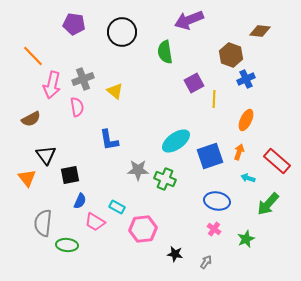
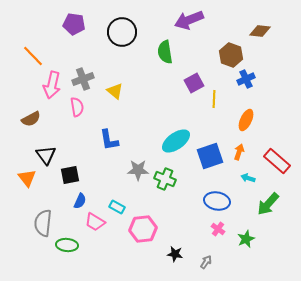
pink cross: moved 4 px right
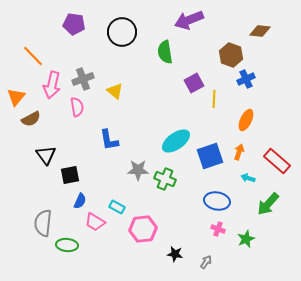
orange triangle: moved 11 px left, 81 px up; rotated 18 degrees clockwise
pink cross: rotated 16 degrees counterclockwise
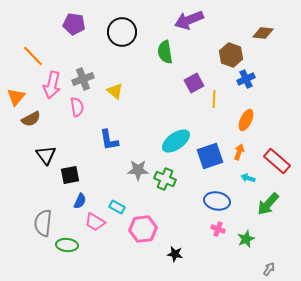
brown diamond: moved 3 px right, 2 px down
gray arrow: moved 63 px right, 7 px down
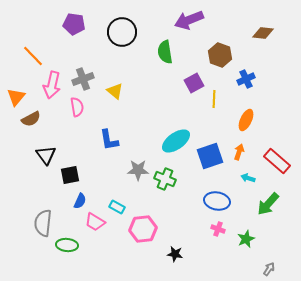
brown hexagon: moved 11 px left
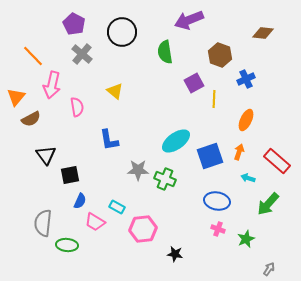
purple pentagon: rotated 20 degrees clockwise
gray cross: moved 1 px left, 25 px up; rotated 30 degrees counterclockwise
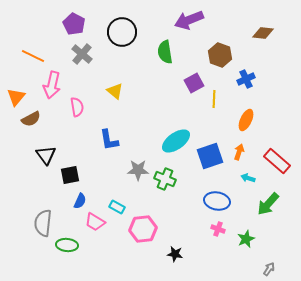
orange line: rotated 20 degrees counterclockwise
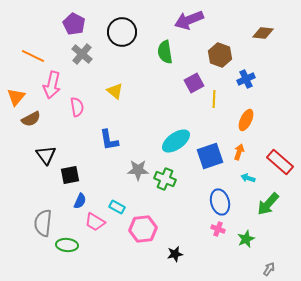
red rectangle: moved 3 px right, 1 px down
blue ellipse: moved 3 px right, 1 px down; rotated 65 degrees clockwise
black star: rotated 21 degrees counterclockwise
